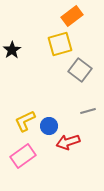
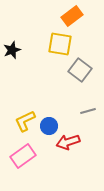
yellow square: rotated 25 degrees clockwise
black star: rotated 12 degrees clockwise
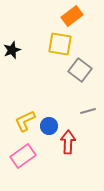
red arrow: rotated 110 degrees clockwise
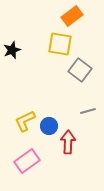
pink rectangle: moved 4 px right, 5 px down
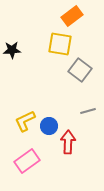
black star: rotated 18 degrees clockwise
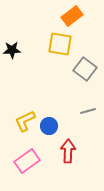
gray square: moved 5 px right, 1 px up
red arrow: moved 9 px down
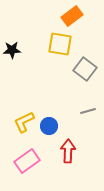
yellow L-shape: moved 1 px left, 1 px down
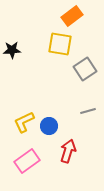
gray square: rotated 20 degrees clockwise
red arrow: rotated 15 degrees clockwise
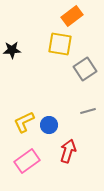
blue circle: moved 1 px up
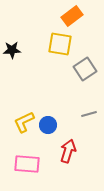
gray line: moved 1 px right, 3 px down
blue circle: moved 1 px left
pink rectangle: moved 3 px down; rotated 40 degrees clockwise
